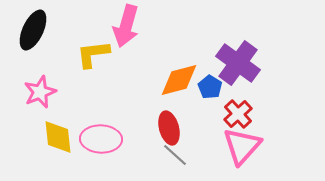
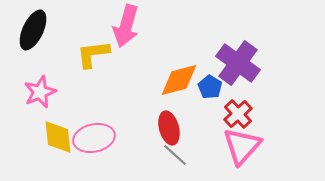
pink ellipse: moved 7 px left, 1 px up; rotated 15 degrees counterclockwise
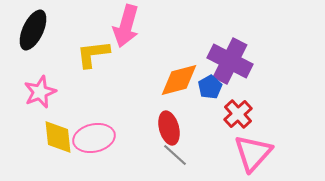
purple cross: moved 8 px left, 2 px up; rotated 9 degrees counterclockwise
blue pentagon: rotated 10 degrees clockwise
pink triangle: moved 11 px right, 7 px down
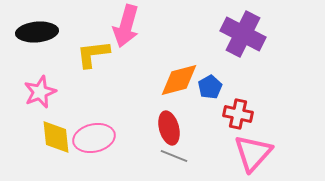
black ellipse: moved 4 px right, 2 px down; rotated 60 degrees clockwise
purple cross: moved 13 px right, 27 px up
red cross: rotated 36 degrees counterclockwise
yellow diamond: moved 2 px left
gray line: moved 1 px left, 1 px down; rotated 20 degrees counterclockwise
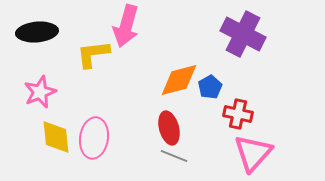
pink ellipse: rotated 69 degrees counterclockwise
